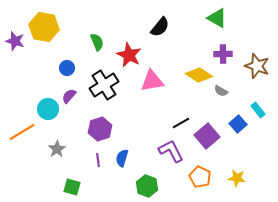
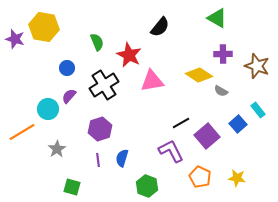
purple star: moved 2 px up
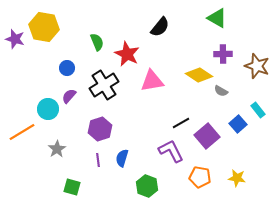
red star: moved 2 px left, 1 px up
orange pentagon: rotated 15 degrees counterclockwise
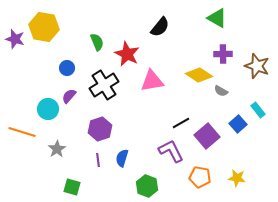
orange line: rotated 48 degrees clockwise
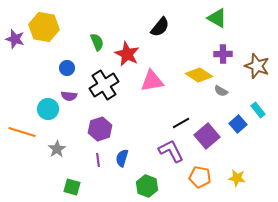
purple semicircle: rotated 126 degrees counterclockwise
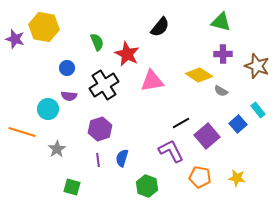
green triangle: moved 4 px right, 4 px down; rotated 15 degrees counterclockwise
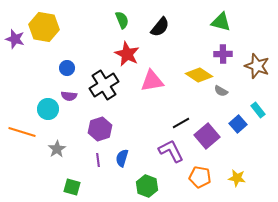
green semicircle: moved 25 px right, 22 px up
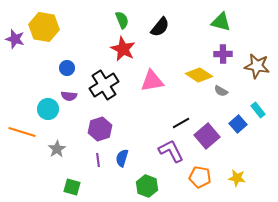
red star: moved 4 px left, 5 px up
brown star: rotated 10 degrees counterclockwise
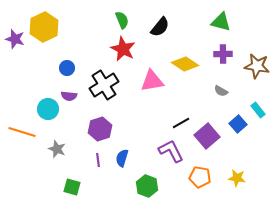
yellow hexagon: rotated 24 degrees clockwise
yellow diamond: moved 14 px left, 11 px up
gray star: rotated 18 degrees counterclockwise
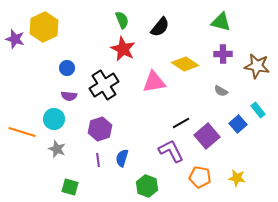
pink triangle: moved 2 px right, 1 px down
cyan circle: moved 6 px right, 10 px down
green square: moved 2 px left
